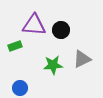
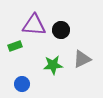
blue circle: moved 2 px right, 4 px up
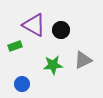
purple triangle: rotated 25 degrees clockwise
gray triangle: moved 1 px right, 1 px down
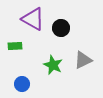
purple triangle: moved 1 px left, 6 px up
black circle: moved 2 px up
green rectangle: rotated 16 degrees clockwise
green star: rotated 30 degrees clockwise
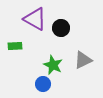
purple triangle: moved 2 px right
blue circle: moved 21 px right
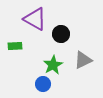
black circle: moved 6 px down
green star: rotated 18 degrees clockwise
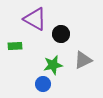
green star: rotated 18 degrees clockwise
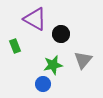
green rectangle: rotated 72 degrees clockwise
gray triangle: rotated 24 degrees counterclockwise
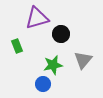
purple triangle: moved 2 px right, 1 px up; rotated 45 degrees counterclockwise
green rectangle: moved 2 px right
